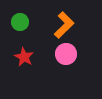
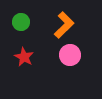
green circle: moved 1 px right
pink circle: moved 4 px right, 1 px down
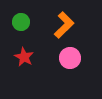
pink circle: moved 3 px down
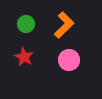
green circle: moved 5 px right, 2 px down
pink circle: moved 1 px left, 2 px down
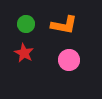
orange L-shape: rotated 56 degrees clockwise
red star: moved 4 px up
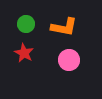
orange L-shape: moved 2 px down
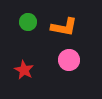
green circle: moved 2 px right, 2 px up
red star: moved 17 px down
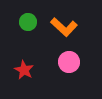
orange L-shape: rotated 32 degrees clockwise
pink circle: moved 2 px down
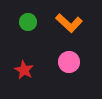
orange L-shape: moved 5 px right, 4 px up
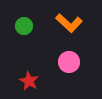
green circle: moved 4 px left, 4 px down
red star: moved 5 px right, 11 px down
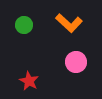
green circle: moved 1 px up
pink circle: moved 7 px right
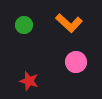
red star: rotated 12 degrees counterclockwise
